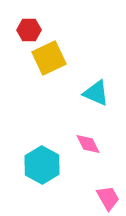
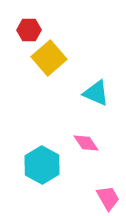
yellow square: rotated 16 degrees counterclockwise
pink diamond: moved 2 px left, 1 px up; rotated 8 degrees counterclockwise
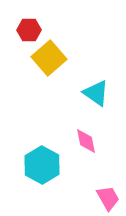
cyan triangle: rotated 12 degrees clockwise
pink diamond: moved 2 px up; rotated 24 degrees clockwise
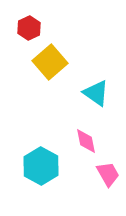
red hexagon: moved 2 px up; rotated 25 degrees counterclockwise
yellow square: moved 1 px right, 4 px down
cyan hexagon: moved 1 px left, 1 px down
pink trapezoid: moved 24 px up
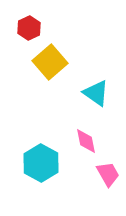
cyan hexagon: moved 3 px up
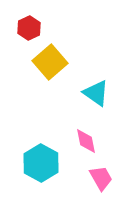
pink trapezoid: moved 7 px left, 4 px down
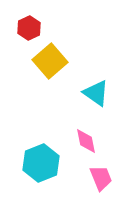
yellow square: moved 1 px up
cyan hexagon: rotated 9 degrees clockwise
pink trapezoid: rotated 8 degrees clockwise
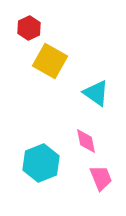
yellow square: rotated 20 degrees counterclockwise
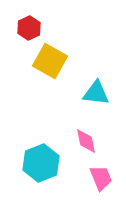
cyan triangle: rotated 28 degrees counterclockwise
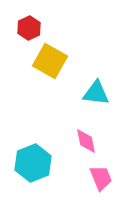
cyan hexagon: moved 8 px left
